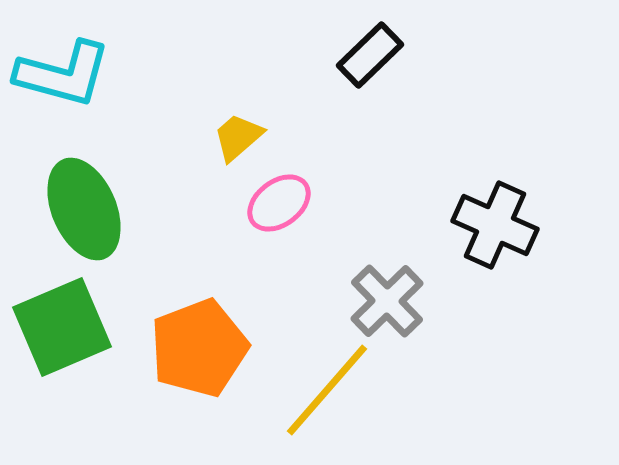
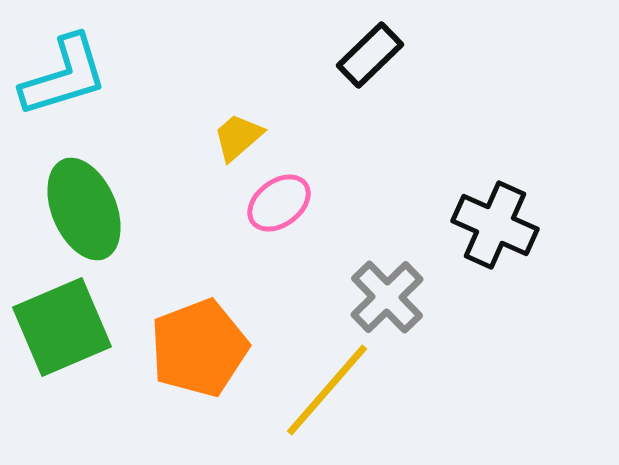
cyan L-shape: moved 1 px right, 2 px down; rotated 32 degrees counterclockwise
gray cross: moved 4 px up
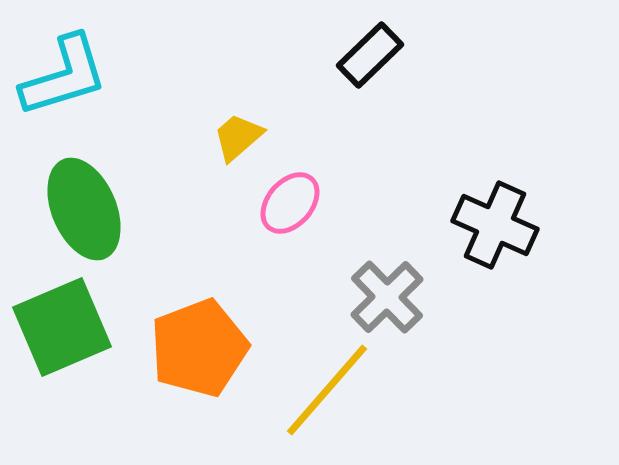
pink ellipse: moved 11 px right; rotated 12 degrees counterclockwise
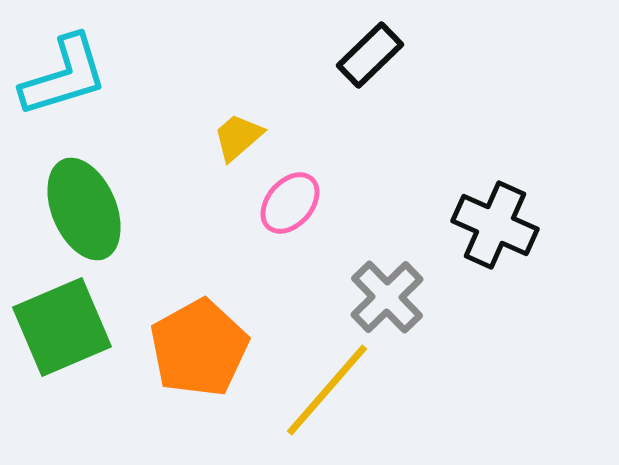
orange pentagon: rotated 8 degrees counterclockwise
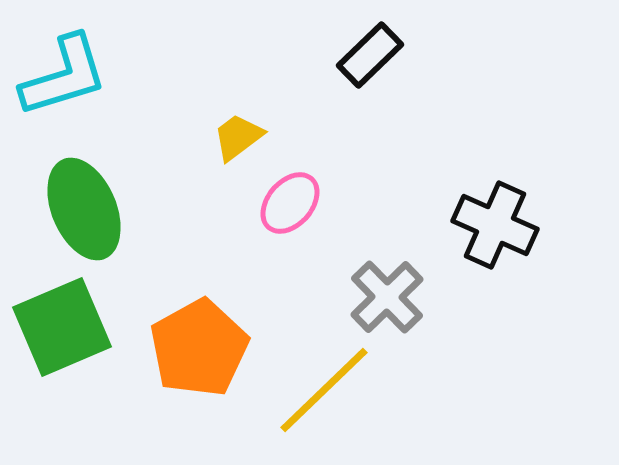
yellow trapezoid: rotated 4 degrees clockwise
yellow line: moved 3 px left; rotated 5 degrees clockwise
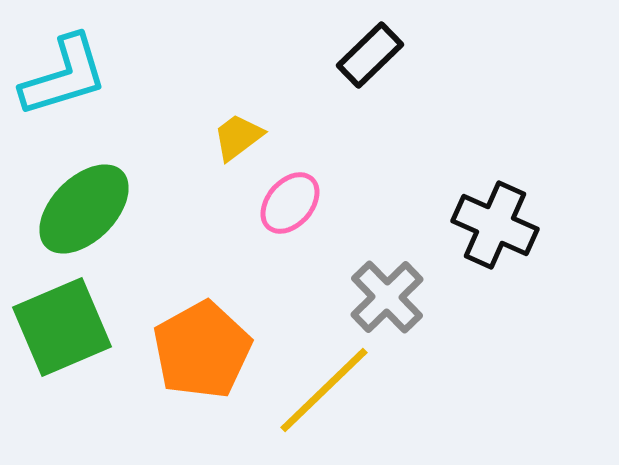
green ellipse: rotated 68 degrees clockwise
orange pentagon: moved 3 px right, 2 px down
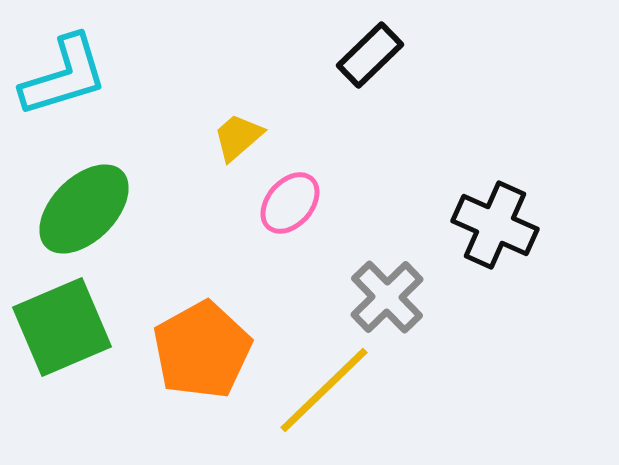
yellow trapezoid: rotated 4 degrees counterclockwise
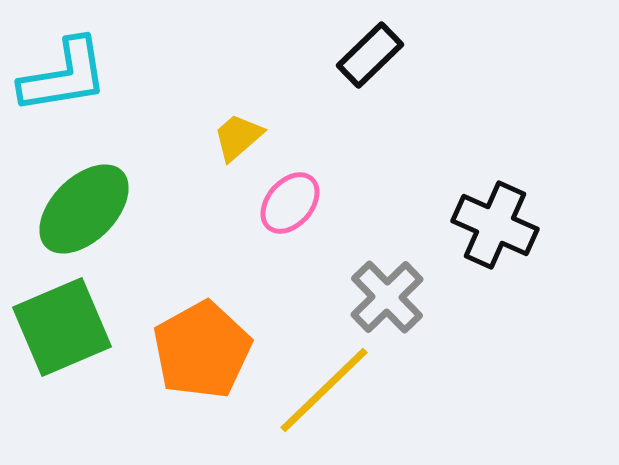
cyan L-shape: rotated 8 degrees clockwise
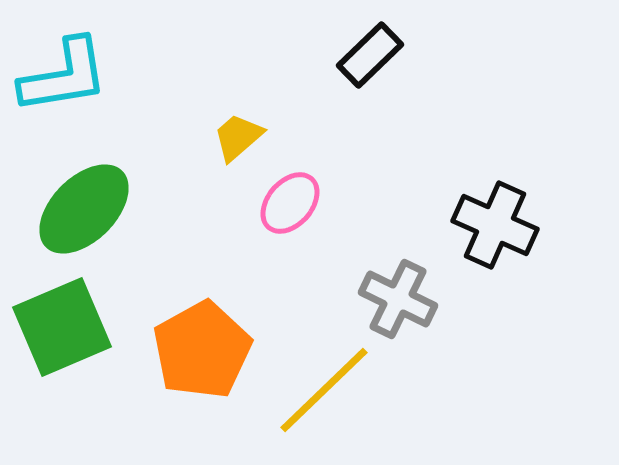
gray cross: moved 11 px right, 2 px down; rotated 20 degrees counterclockwise
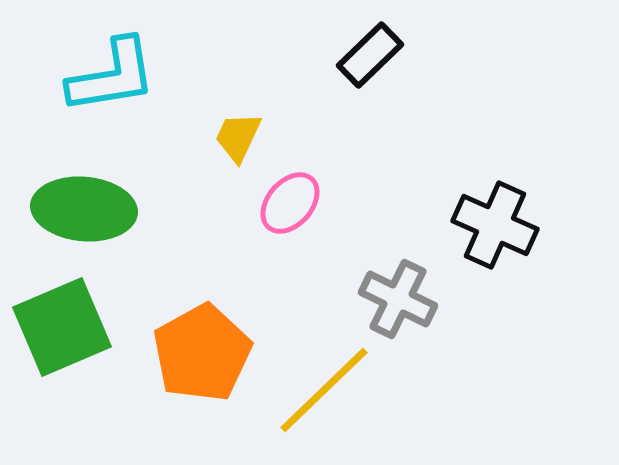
cyan L-shape: moved 48 px right
yellow trapezoid: rotated 24 degrees counterclockwise
green ellipse: rotated 50 degrees clockwise
orange pentagon: moved 3 px down
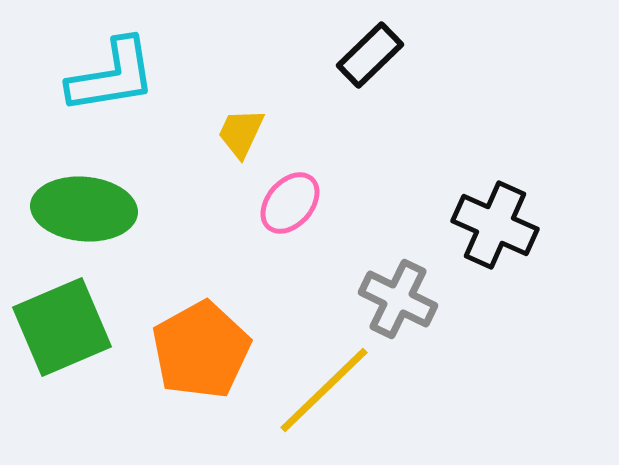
yellow trapezoid: moved 3 px right, 4 px up
orange pentagon: moved 1 px left, 3 px up
